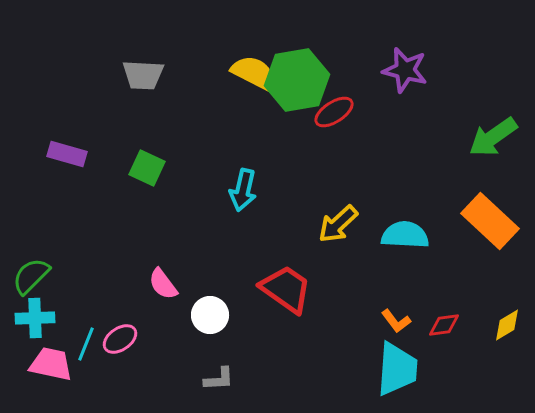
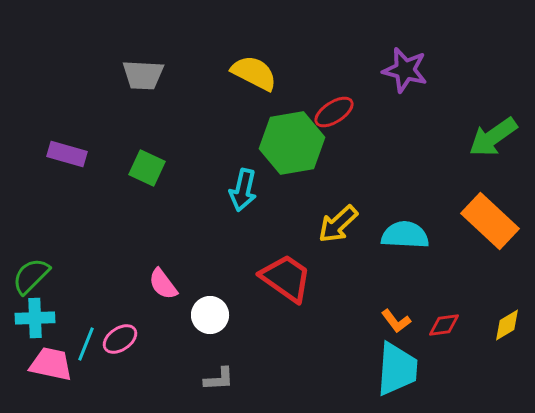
green hexagon: moved 5 px left, 63 px down
red trapezoid: moved 11 px up
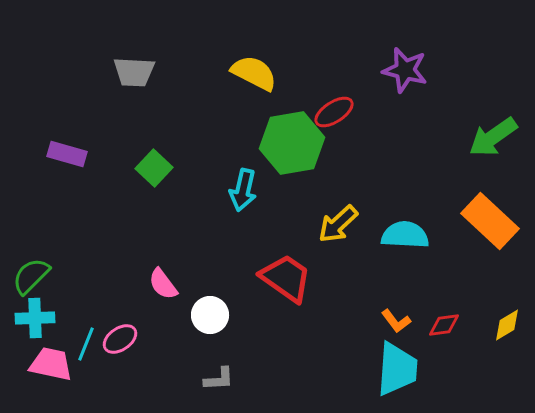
gray trapezoid: moved 9 px left, 3 px up
green square: moved 7 px right; rotated 18 degrees clockwise
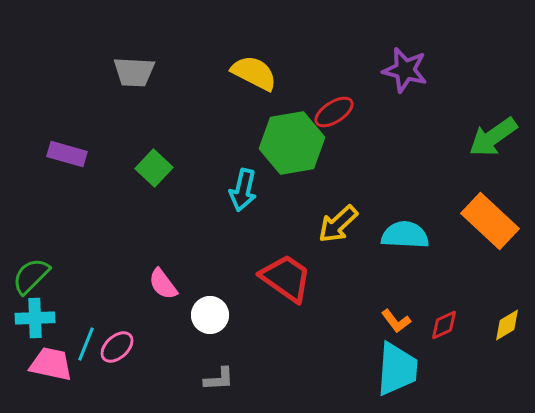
red diamond: rotated 16 degrees counterclockwise
pink ellipse: moved 3 px left, 8 px down; rotated 8 degrees counterclockwise
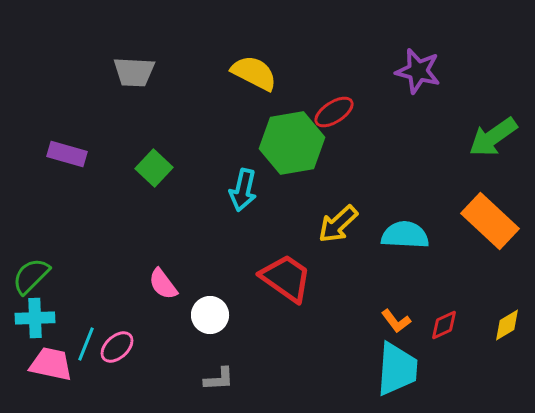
purple star: moved 13 px right, 1 px down
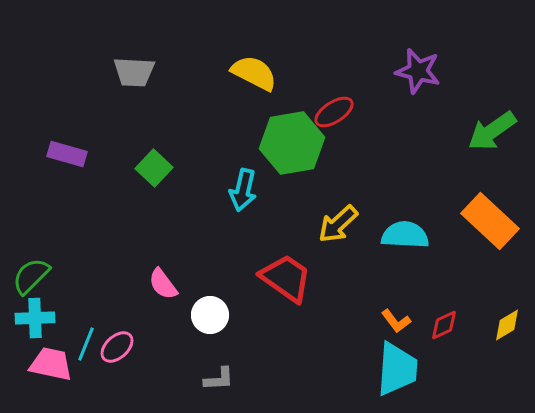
green arrow: moved 1 px left, 6 px up
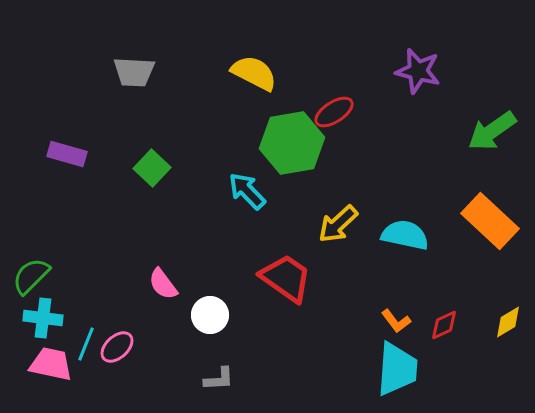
green square: moved 2 px left
cyan arrow: moved 4 px right, 1 px down; rotated 123 degrees clockwise
cyan semicircle: rotated 9 degrees clockwise
cyan cross: moved 8 px right; rotated 9 degrees clockwise
yellow diamond: moved 1 px right, 3 px up
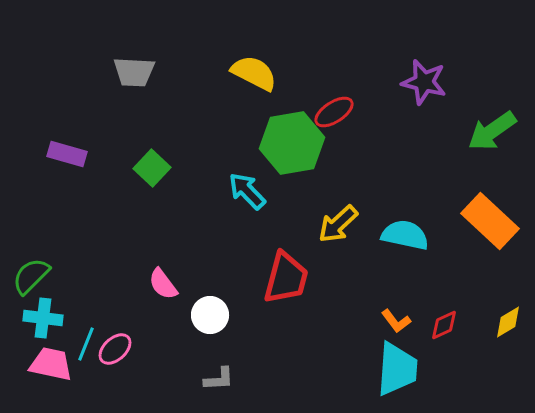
purple star: moved 6 px right, 11 px down
red trapezoid: rotated 70 degrees clockwise
pink ellipse: moved 2 px left, 2 px down
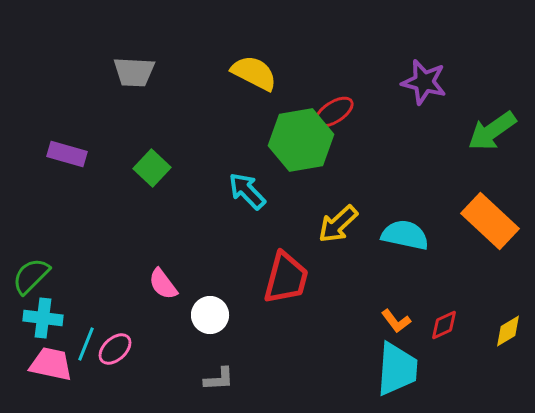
green hexagon: moved 9 px right, 3 px up
yellow diamond: moved 9 px down
